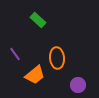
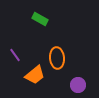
green rectangle: moved 2 px right, 1 px up; rotated 14 degrees counterclockwise
purple line: moved 1 px down
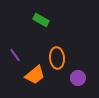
green rectangle: moved 1 px right, 1 px down
purple circle: moved 7 px up
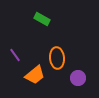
green rectangle: moved 1 px right, 1 px up
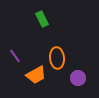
green rectangle: rotated 35 degrees clockwise
purple line: moved 1 px down
orange trapezoid: moved 1 px right; rotated 10 degrees clockwise
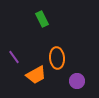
purple line: moved 1 px left, 1 px down
purple circle: moved 1 px left, 3 px down
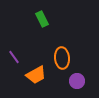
orange ellipse: moved 5 px right
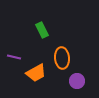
green rectangle: moved 11 px down
purple line: rotated 40 degrees counterclockwise
orange trapezoid: moved 2 px up
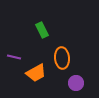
purple circle: moved 1 px left, 2 px down
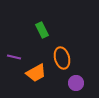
orange ellipse: rotated 10 degrees counterclockwise
